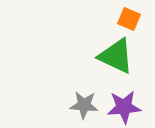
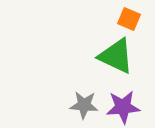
purple star: moved 1 px left
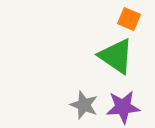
green triangle: rotated 9 degrees clockwise
gray star: rotated 16 degrees clockwise
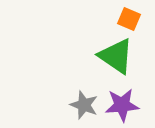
purple star: moved 1 px left, 2 px up
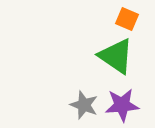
orange square: moved 2 px left
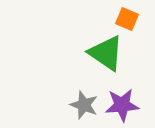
green triangle: moved 10 px left, 3 px up
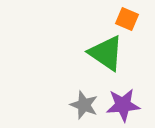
purple star: moved 1 px right
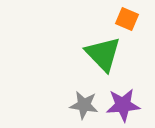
green triangle: moved 3 px left, 1 px down; rotated 12 degrees clockwise
gray star: rotated 12 degrees counterclockwise
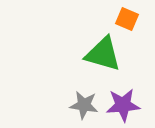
green triangle: rotated 30 degrees counterclockwise
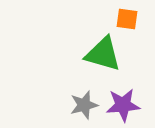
orange square: rotated 15 degrees counterclockwise
gray star: rotated 24 degrees counterclockwise
